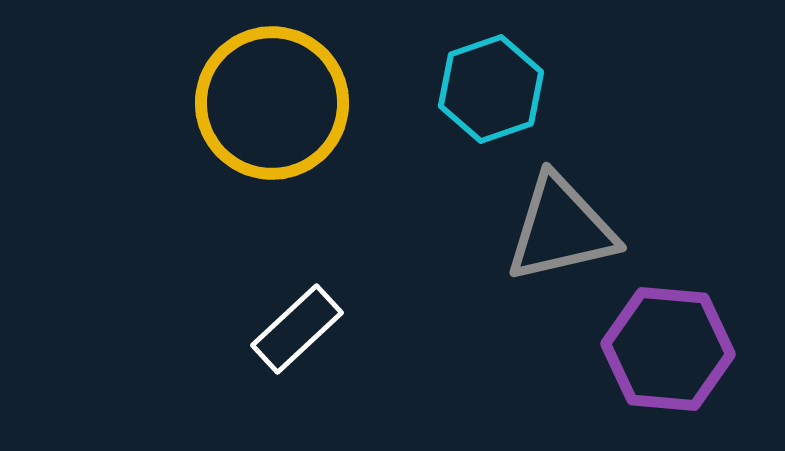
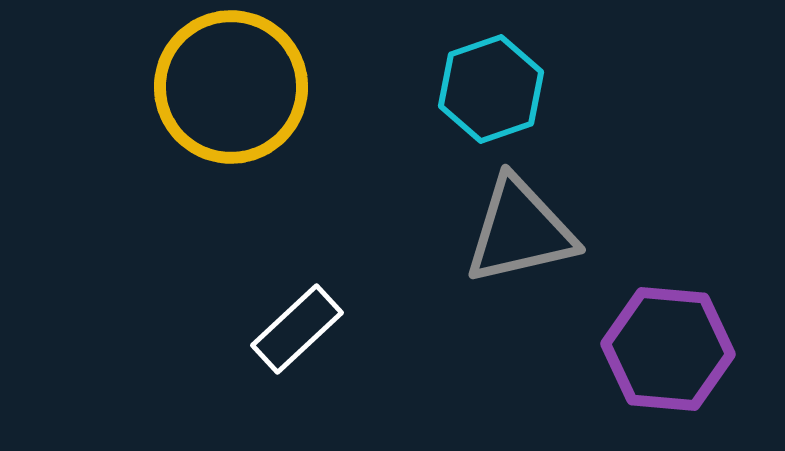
yellow circle: moved 41 px left, 16 px up
gray triangle: moved 41 px left, 2 px down
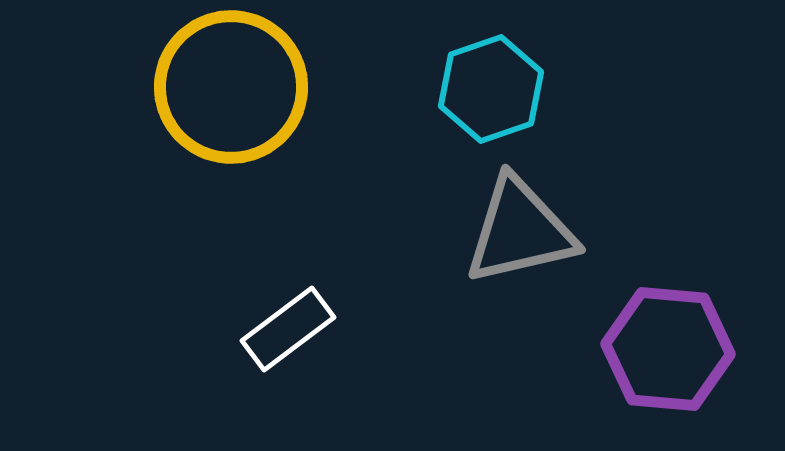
white rectangle: moved 9 px left; rotated 6 degrees clockwise
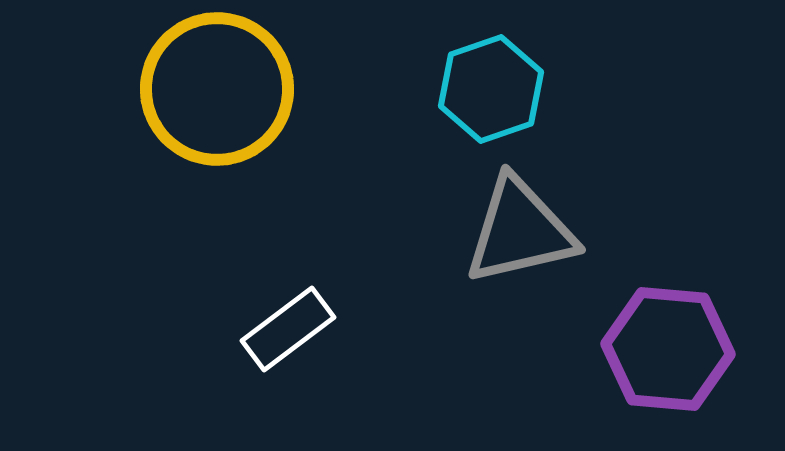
yellow circle: moved 14 px left, 2 px down
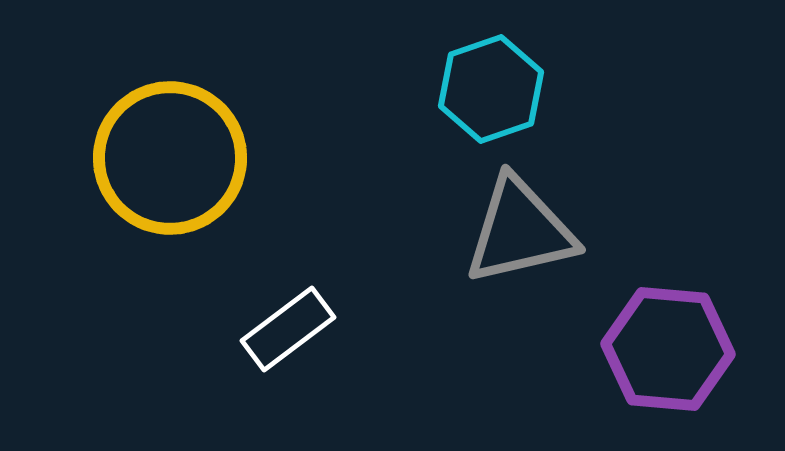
yellow circle: moved 47 px left, 69 px down
